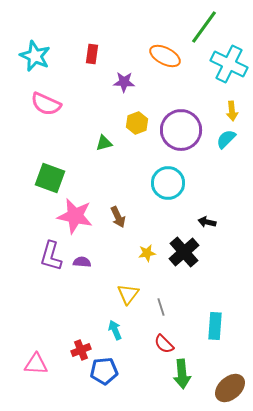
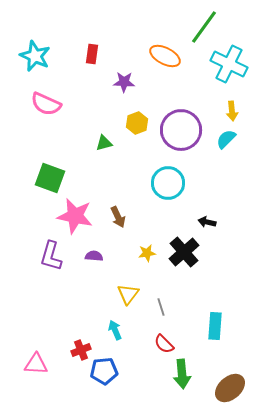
purple semicircle: moved 12 px right, 6 px up
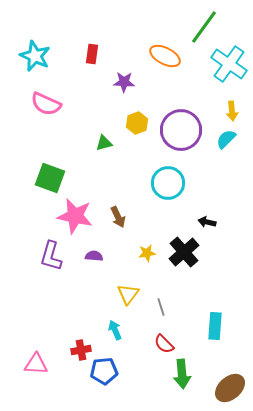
cyan cross: rotated 9 degrees clockwise
red cross: rotated 12 degrees clockwise
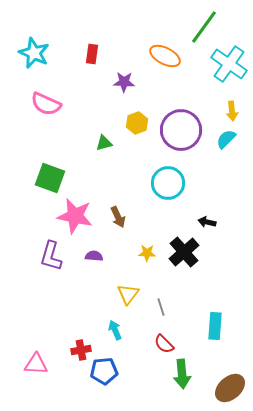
cyan star: moved 1 px left, 3 px up
yellow star: rotated 12 degrees clockwise
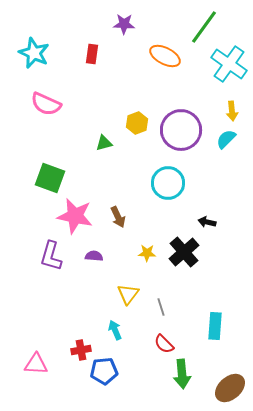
purple star: moved 58 px up
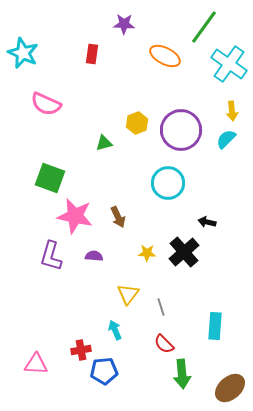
cyan star: moved 11 px left
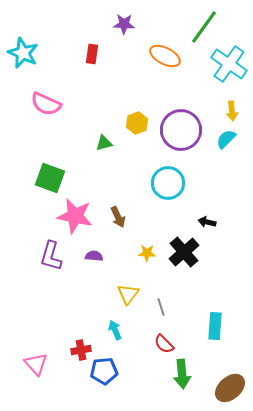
pink triangle: rotated 45 degrees clockwise
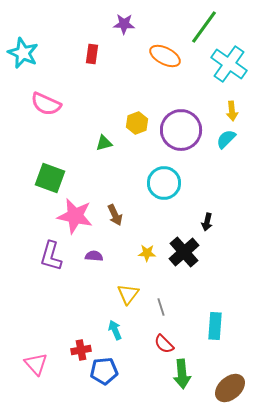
cyan circle: moved 4 px left
brown arrow: moved 3 px left, 2 px up
black arrow: rotated 90 degrees counterclockwise
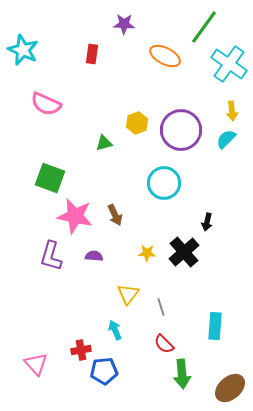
cyan star: moved 3 px up
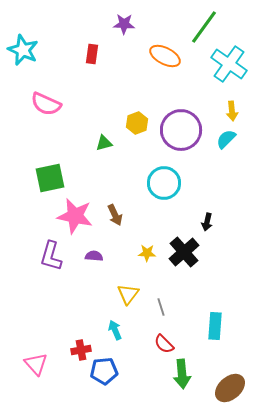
green square: rotated 32 degrees counterclockwise
